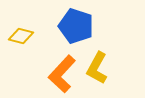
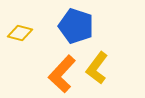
yellow diamond: moved 1 px left, 3 px up
yellow L-shape: rotated 8 degrees clockwise
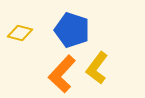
blue pentagon: moved 4 px left, 4 px down
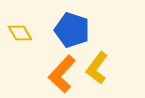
yellow diamond: rotated 45 degrees clockwise
